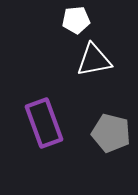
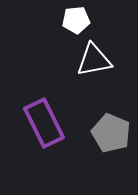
purple rectangle: rotated 6 degrees counterclockwise
gray pentagon: rotated 9 degrees clockwise
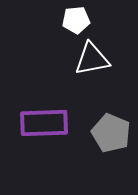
white triangle: moved 2 px left, 1 px up
purple rectangle: rotated 66 degrees counterclockwise
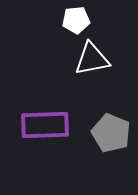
purple rectangle: moved 1 px right, 2 px down
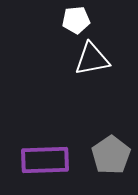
purple rectangle: moved 35 px down
gray pentagon: moved 22 px down; rotated 15 degrees clockwise
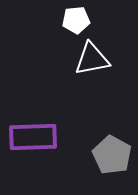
gray pentagon: moved 1 px right; rotated 9 degrees counterclockwise
purple rectangle: moved 12 px left, 23 px up
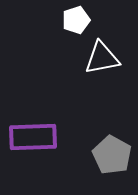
white pentagon: rotated 12 degrees counterclockwise
white triangle: moved 10 px right, 1 px up
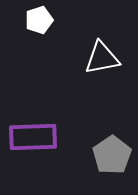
white pentagon: moved 37 px left
gray pentagon: rotated 9 degrees clockwise
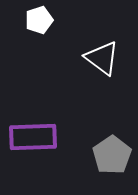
white triangle: rotated 48 degrees clockwise
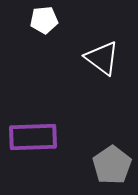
white pentagon: moved 5 px right; rotated 12 degrees clockwise
gray pentagon: moved 10 px down
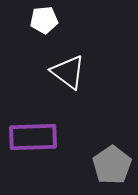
white triangle: moved 34 px left, 14 px down
